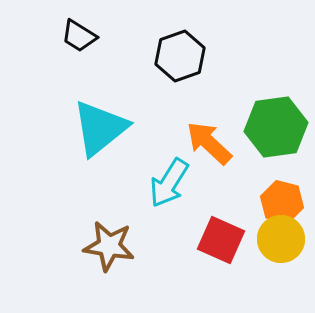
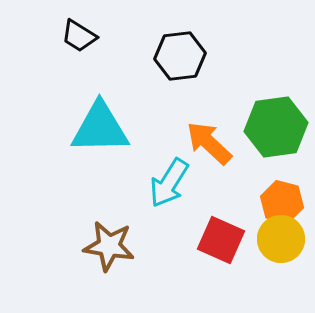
black hexagon: rotated 12 degrees clockwise
cyan triangle: rotated 38 degrees clockwise
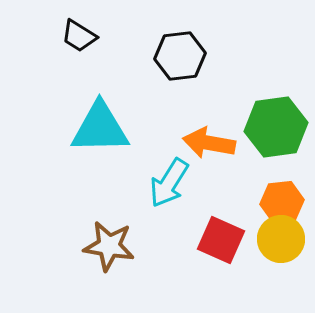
orange arrow: rotated 33 degrees counterclockwise
orange hexagon: rotated 21 degrees counterclockwise
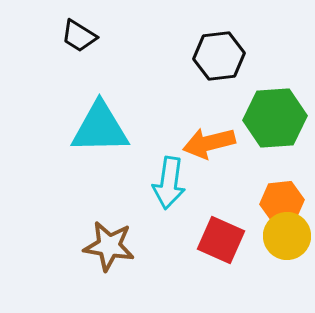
black hexagon: moved 39 px right
green hexagon: moved 1 px left, 9 px up; rotated 4 degrees clockwise
orange arrow: rotated 24 degrees counterclockwise
cyan arrow: rotated 24 degrees counterclockwise
yellow circle: moved 6 px right, 3 px up
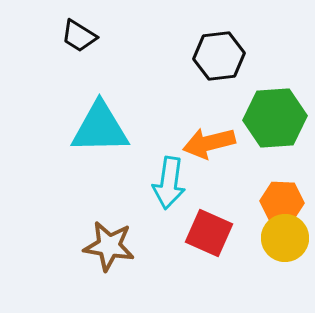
orange hexagon: rotated 9 degrees clockwise
yellow circle: moved 2 px left, 2 px down
red square: moved 12 px left, 7 px up
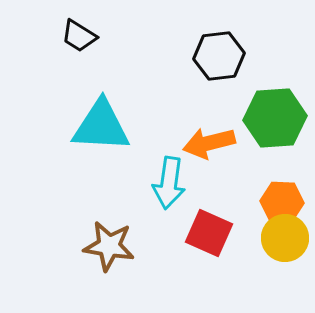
cyan triangle: moved 1 px right, 2 px up; rotated 4 degrees clockwise
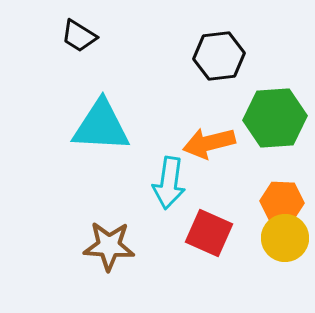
brown star: rotated 6 degrees counterclockwise
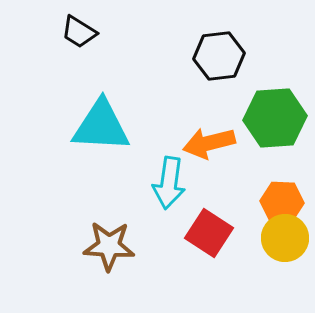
black trapezoid: moved 4 px up
red square: rotated 9 degrees clockwise
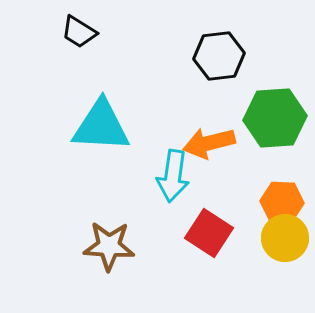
cyan arrow: moved 4 px right, 7 px up
